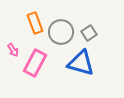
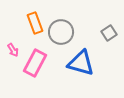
gray square: moved 20 px right
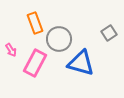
gray circle: moved 2 px left, 7 px down
pink arrow: moved 2 px left
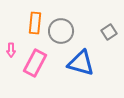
orange rectangle: rotated 25 degrees clockwise
gray square: moved 1 px up
gray circle: moved 2 px right, 8 px up
pink arrow: rotated 32 degrees clockwise
